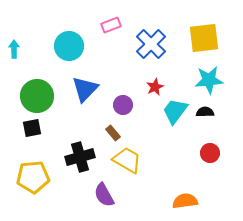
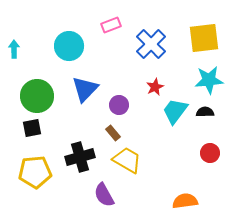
purple circle: moved 4 px left
yellow pentagon: moved 2 px right, 5 px up
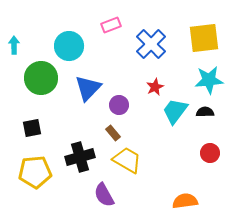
cyan arrow: moved 4 px up
blue triangle: moved 3 px right, 1 px up
green circle: moved 4 px right, 18 px up
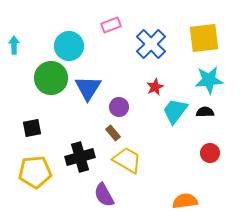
green circle: moved 10 px right
blue triangle: rotated 12 degrees counterclockwise
purple circle: moved 2 px down
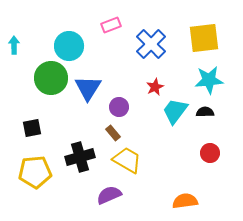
purple semicircle: moved 5 px right; rotated 95 degrees clockwise
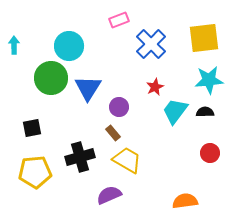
pink rectangle: moved 8 px right, 5 px up
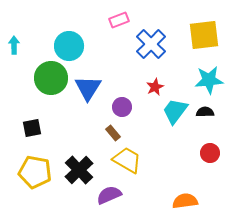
yellow square: moved 3 px up
purple circle: moved 3 px right
black cross: moved 1 px left, 13 px down; rotated 28 degrees counterclockwise
yellow pentagon: rotated 16 degrees clockwise
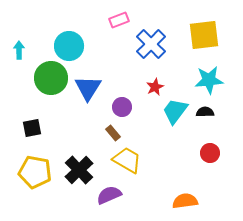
cyan arrow: moved 5 px right, 5 px down
